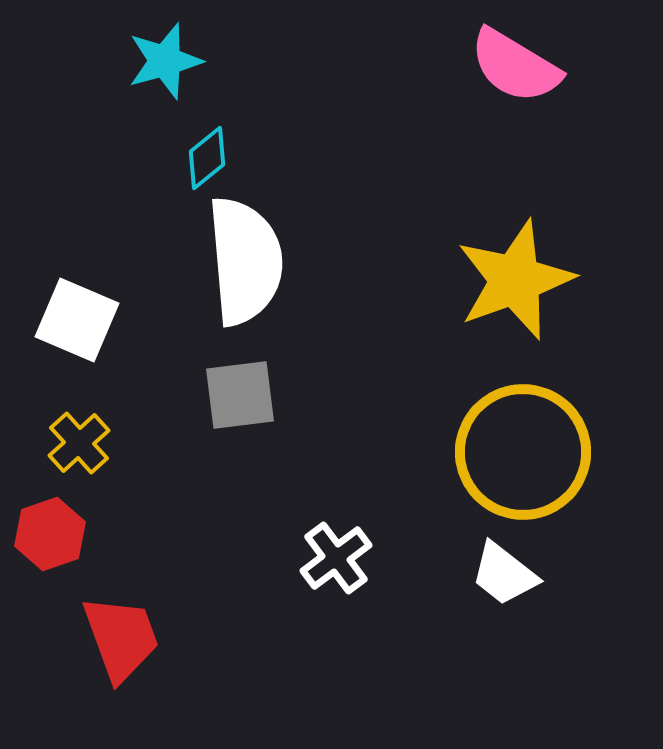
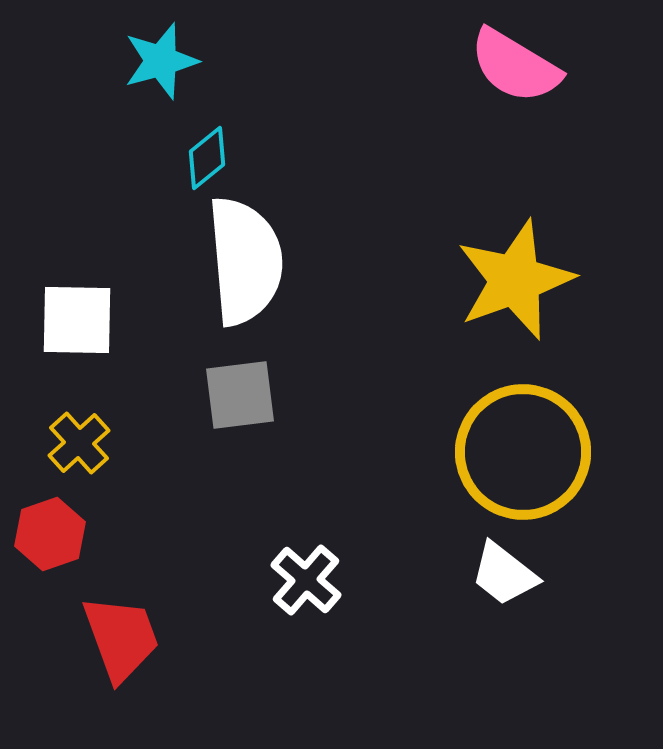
cyan star: moved 4 px left
white square: rotated 22 degrees counterclockwise
white cross: moved 30 px left, 22 px down; rotated 12 degrees counterclockwise
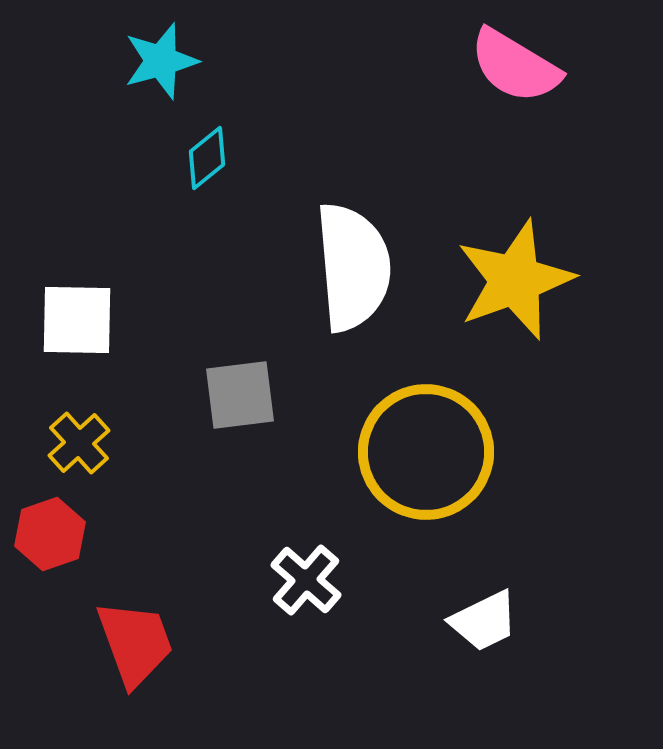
white semicircle: moved 108 px right, 6 px down
yellow circle: moved 97 px left
white trapezoid: moved 20 px left, 47 px down; rotated 64 degrees counterclockwise
red trapezoid: moved 14 px right, 5 px down
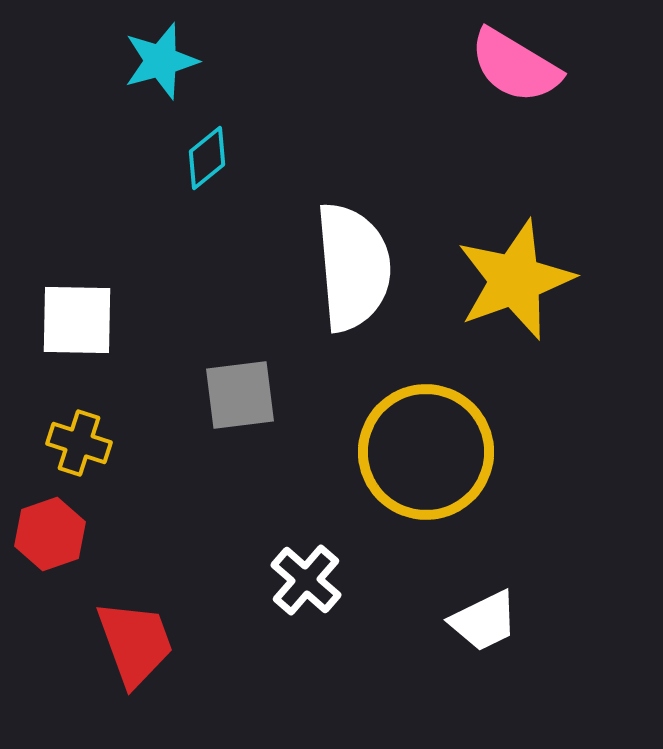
yellow cross: rotated 30 degrees counterclockwise
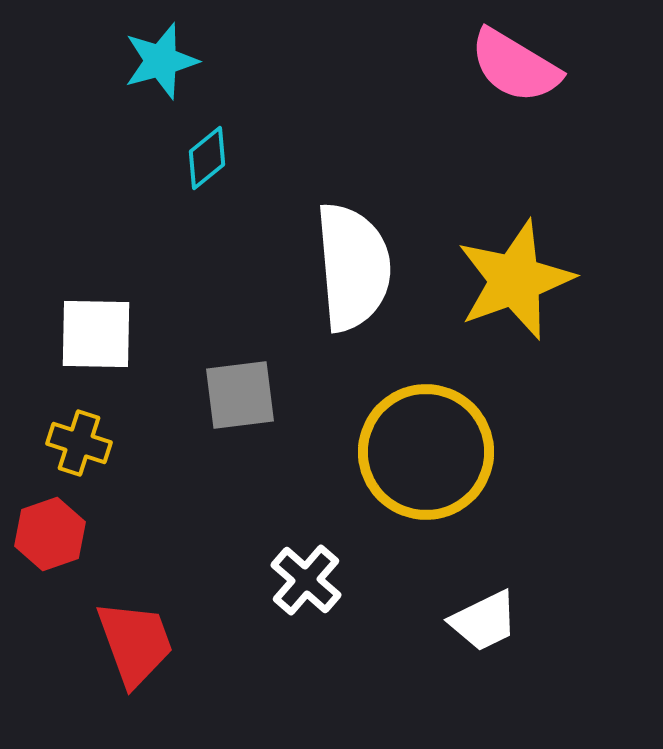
white square: moved 19 px right, 14 px down
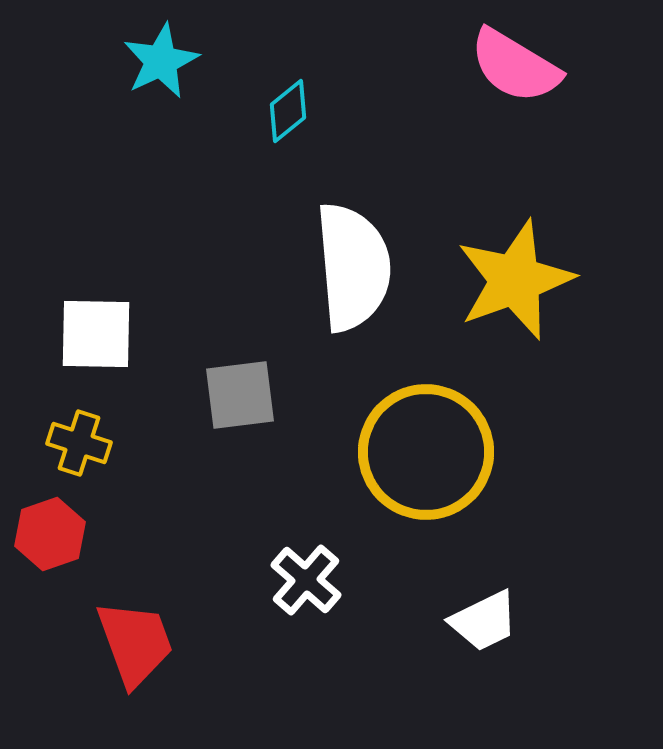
cyan star: rotated 10 degrees counterclockwise
cyan diamond: moved 81 px right, 47 px up
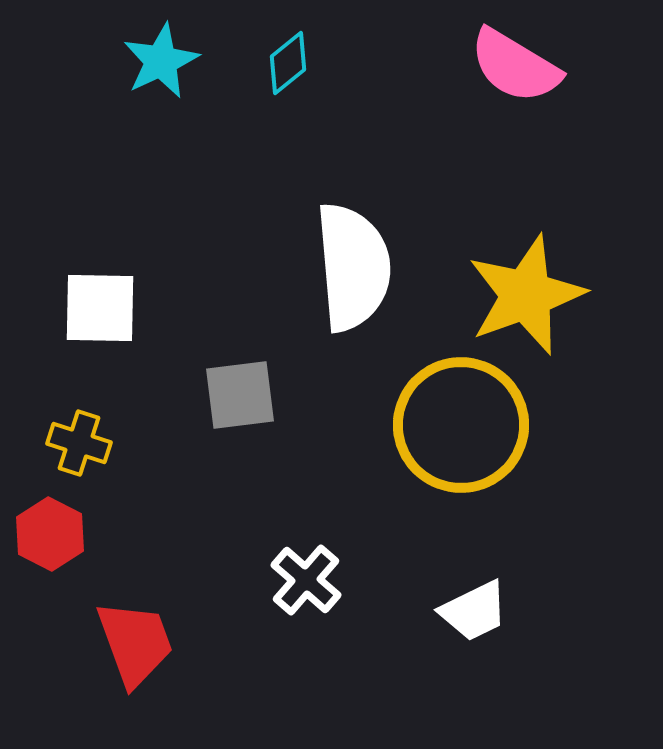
cyan diamond: moved 48 px up
yellow star: moved 11 px right, 15 px down
white square: moved 4 px right, 26 px up
yellow circle: moved 35 px right, 27 px up
red hexagon: rotated 14 degrees counterclockwise
white trapezoid: moved 10 px left, 10 px up
